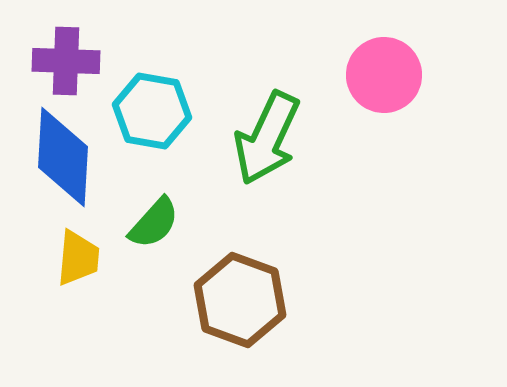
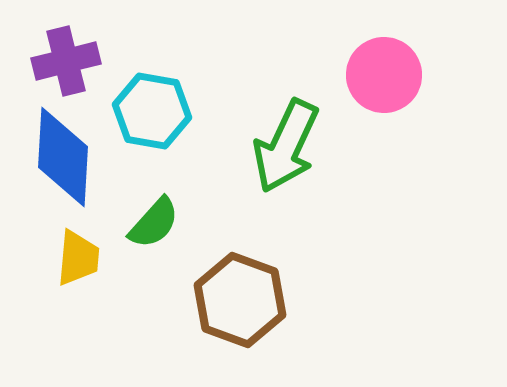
purple cross: rotated 16 degrees counterclockwise
green arrow: moved 19 px right, 8 px down
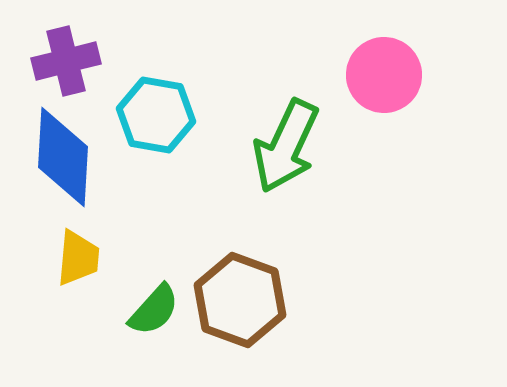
cyan hexagon: moved 4 px right, 4 px down
green semicircle: moved 87 px down
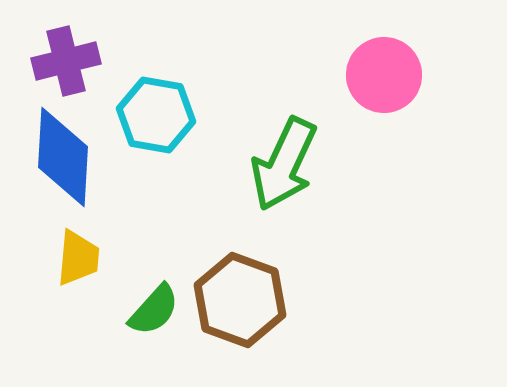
green arrow: moved 2 px left, 18 px down
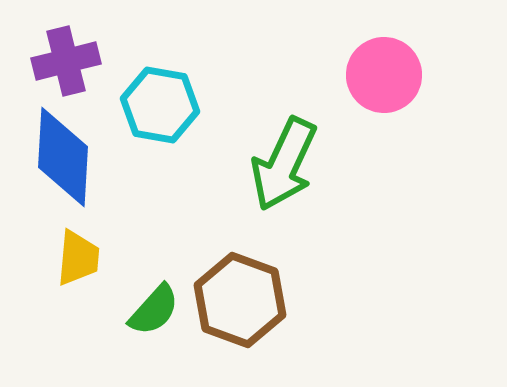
cyan hexagon: moved 4 px right, 10 px up
